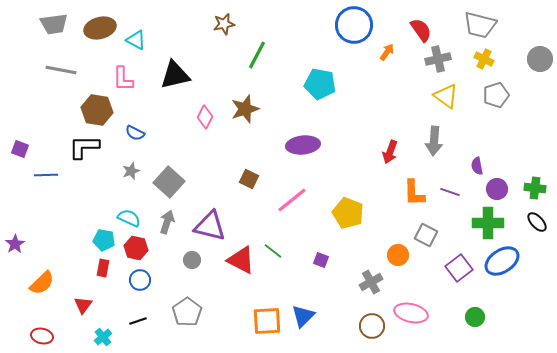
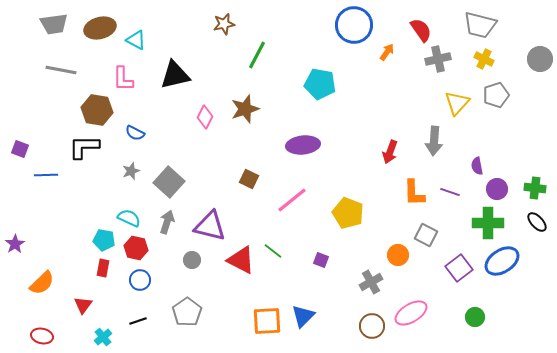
yellow triangle at (446, 96): moved 11 px right, 7 px down; rotated 36 degrees clockwise
pink ellipse at (411, 313): rotated 44 degrees counterclockwise
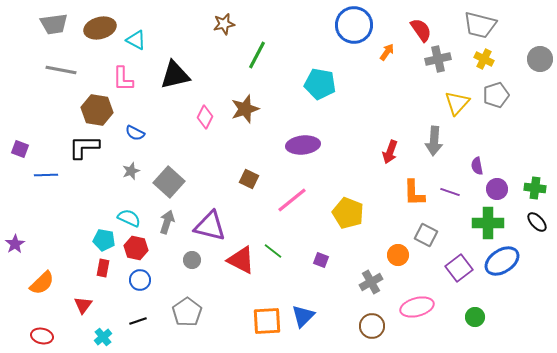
pink ellipse at (411, 313): moved 6 px right, 6 px up; rotated 16 degrees clockwise
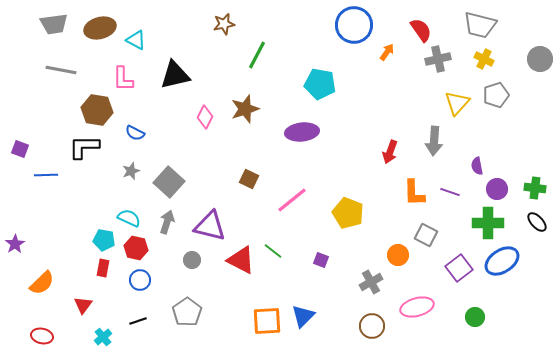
purple ellipse at (303, 145): moved 1 px left, 13 px up
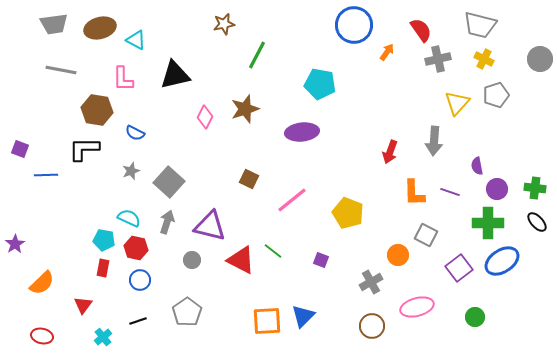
black L-shape at (84, 147): moved 2 px down
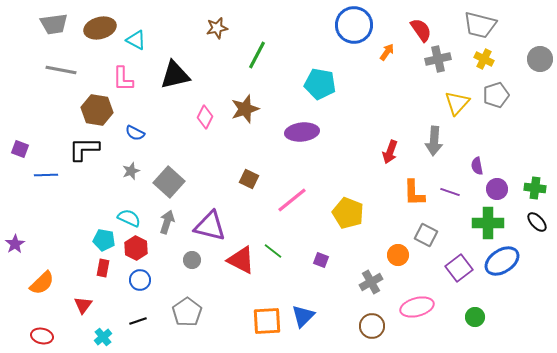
brown star at (224, 24): moved 7 px left, 4 px down
red hexagon at (136, 248): rotated 15 degrees clockwise
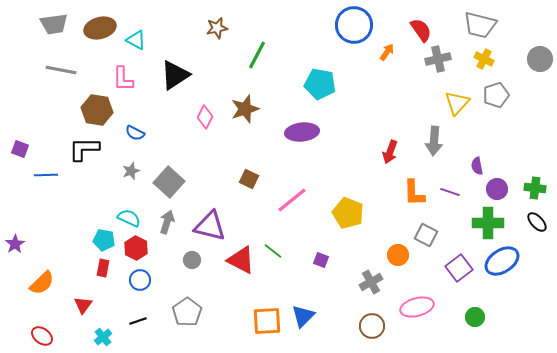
black triangle at (175, 75): rotated 20 degrees counterclockwise
red ellipse at (42, 336): rotated 25 degrees clockwise
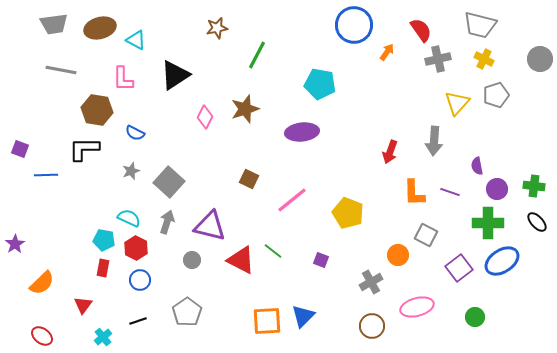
green cross at (535, 188): moved 1 px left, 2 px up
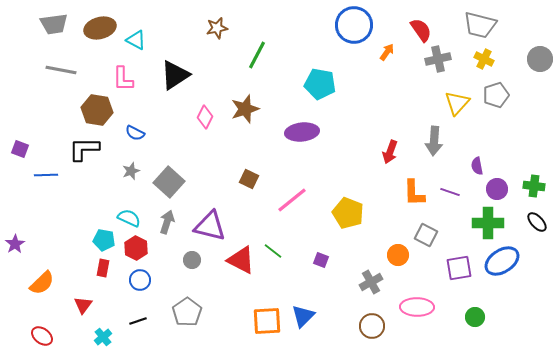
purple square at (459, 268): rotated 28 degrees clockwise
pink ellipse at (417, 307): rotated 16 degrees clockwise
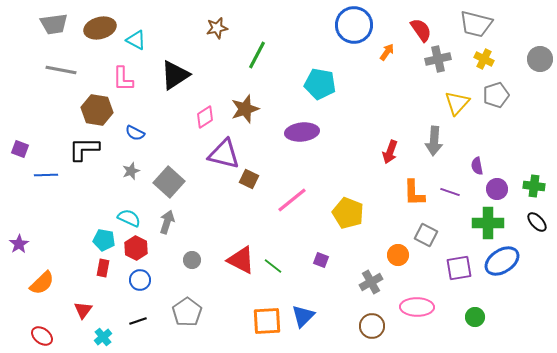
gray trapezoid at (480, 25): moved 4 px left, 1 px up
pink diamond at (205, 117): rotated 30 degrees clockwise
purple triangle at (210, 226): moved 14 px right, 72 px up
purple star at (15, 244): moved 4 px right
green line at (273, 251): moved 15 px down
red triangle at (83, 305): moved 5 px down
